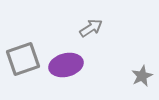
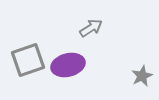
gray square: moved 5 px right, 1 px down
purple ellipse: moved 2 px right
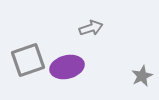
gray arrow: rotated 15 degrees clockwise
purple ellipse: moved 1 px left, 2 px down
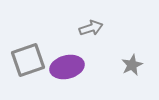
gray star: moved 10 px left, 11 px up
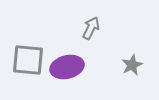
gray arrow: rotated 45 degrees counterclockwise
gray square: rotated 24 degrees clockwise
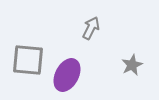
purple ellipse: moved 8 px down; rotated 48 degrees counterclockwise
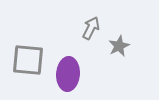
gray star: moved 13 px left, 19 px up
purple ellipse: moved 1 px right, 1 px up; rotated 24 degrees counterclockwise
